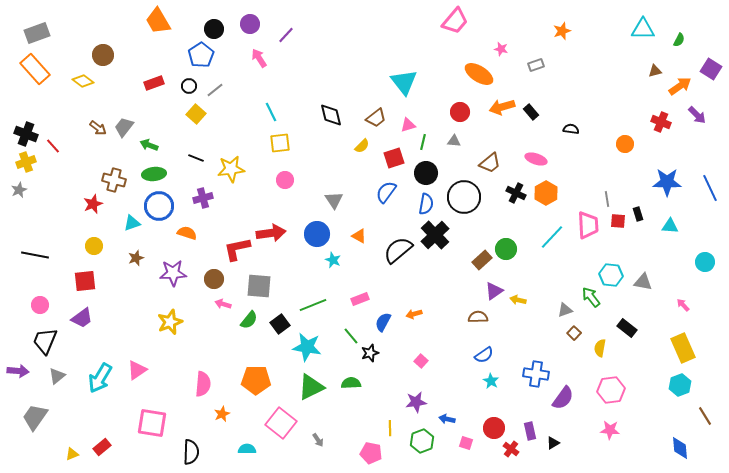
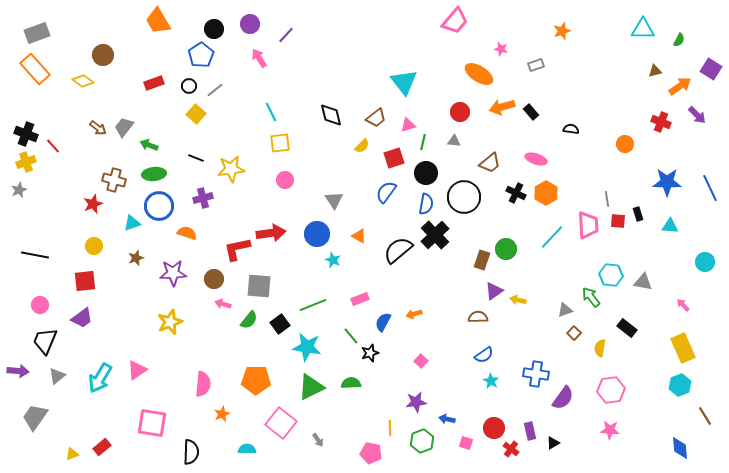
brown rectangle at (482, 260): rotated 30 degrees counterclockwise
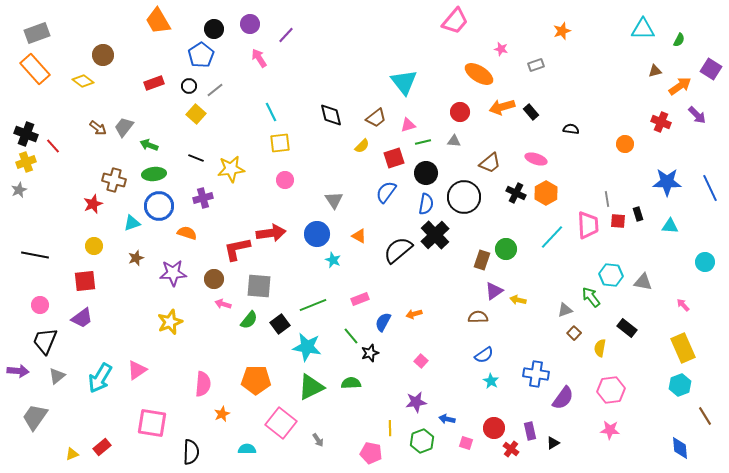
green line at (423, 142): rotated 63 degrees clockwise
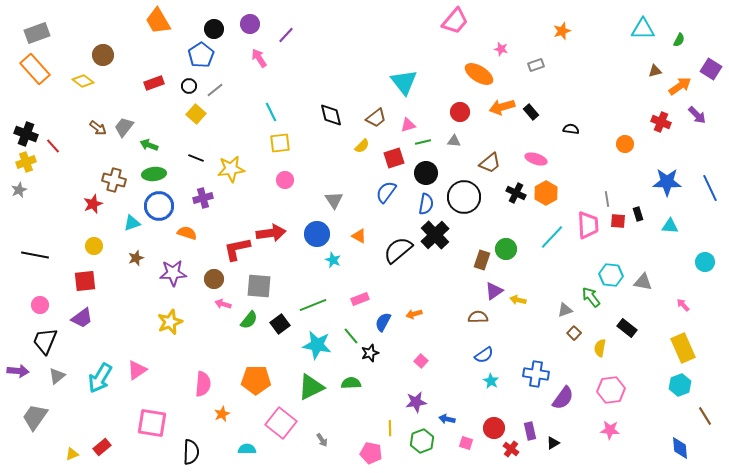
cyan star at (307, 347): moved 10 px right, 2 px up
gray arrow at (318, 440): moved 4 px right
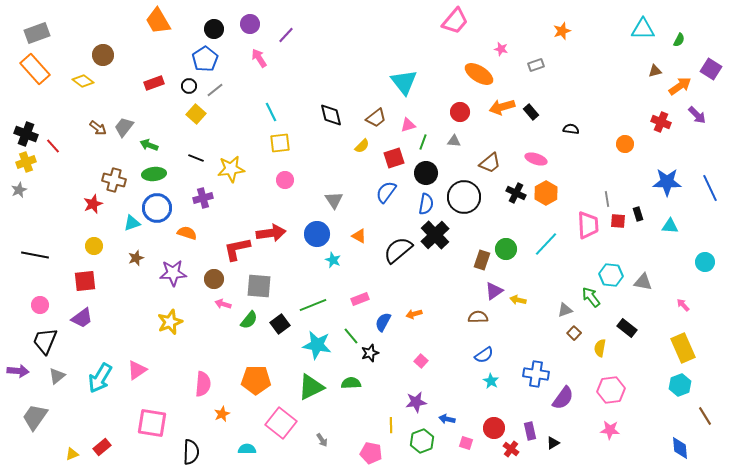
blue pentagon at (201, 55): moved 4 px right, 4 px down
green line at (423, 142): rotated 56 degrees counterclockwise
blue circle at (159, 206): moved 2 px left, 2 px down
cyan line at (552, 237): moved 6 px left, 7 px down
yellow line at (390, 428): moved 1 px right, 3 px up
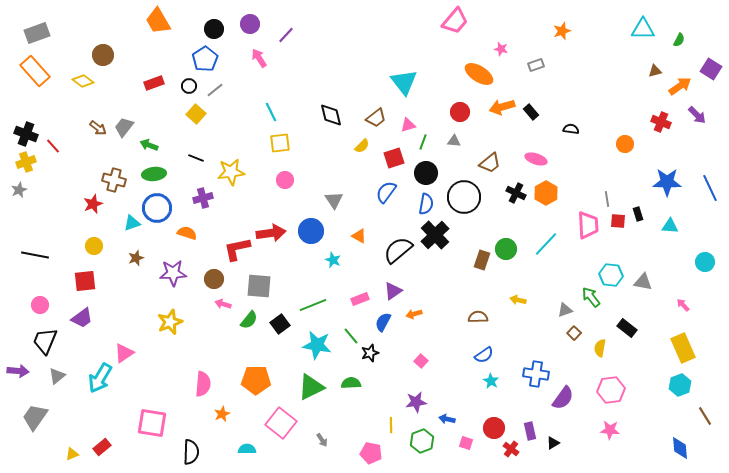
orange rectangle at (35, 69): moved 2 px down
yellow star at (231, 169): moved 3 px down
blue circle at (317, 234): moved 6 px left, 3 px up
purple triangle at (494, 291): moved 101 px left
pink triangle at (137, 370): moved 13 px left, 17 px up
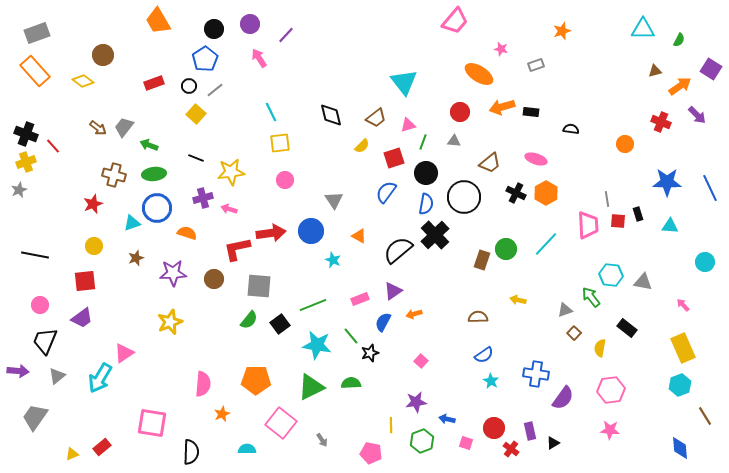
black rectangle at (531, 112): rotated 42 degrees counterclockwise
brown cross at (114, 180): moved 5 px up
pink arrow at (223, 304): moved 6 px right, 95 px up
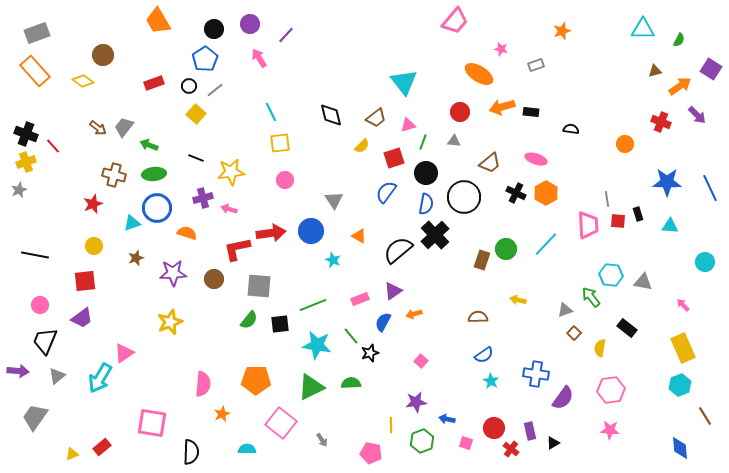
black square at (280, 324): rotated 30 degrees clockwise
